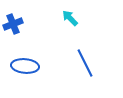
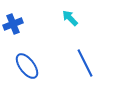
blue ellipse: moved 2 px right; rotated 48 degrees clockwise
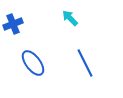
blue ellipse: moved 6 px right, 3 px up
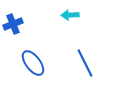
cyan arrow: moved 3 px up; rotated 48 degrees counterclockwise
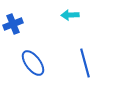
blue line: rotated 12 degrees clockwise
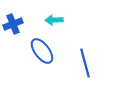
cyan arrow: moved 16 px left, 5 px down
blue ellipse: moved 9 px right, 12 px up
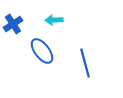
blue cross: rotated 12 degrees counterclockwise
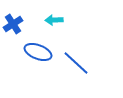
blue ellipse: moved 4 px left, 1 px down; rotated 32 degrees counterclockwise
blue line: moved 9 px left; rotated 32 degrees counterclockwise
